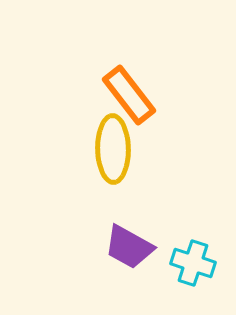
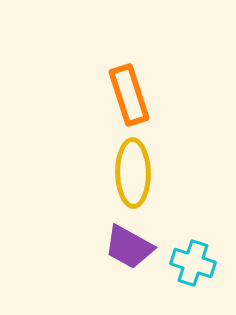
orange rectangle: rotated 20 degrees clockwise
yellow ellipse: moved 20 px right, 24 px down
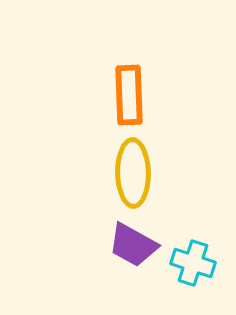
orange rectangle: rotated 16 degrees clockwise
purple trapezoid: moved 4 px right, 2 px up
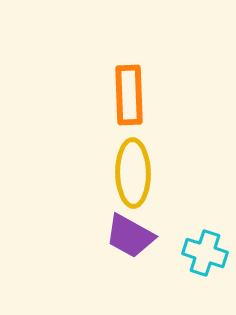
purple trapezoid: moved 3 px left, 9 px up
cyan cross: moved 12 px right, 10 px up
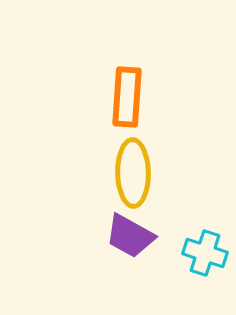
orange rectangle: moved 2 px left, 2 px down; rotated 6 degrees clockwise
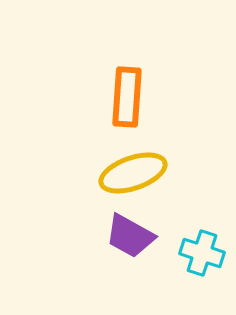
yellow ellipse: rotated 72 degrees clockwise
cyan cross: moved 3 px left
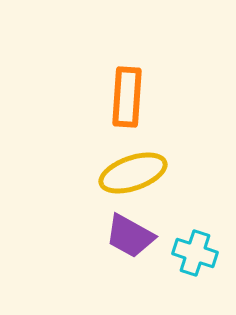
cyan cross: moved 7 px left
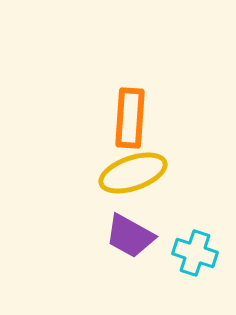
orange rectangle: moved 3 px right, 21 px down
